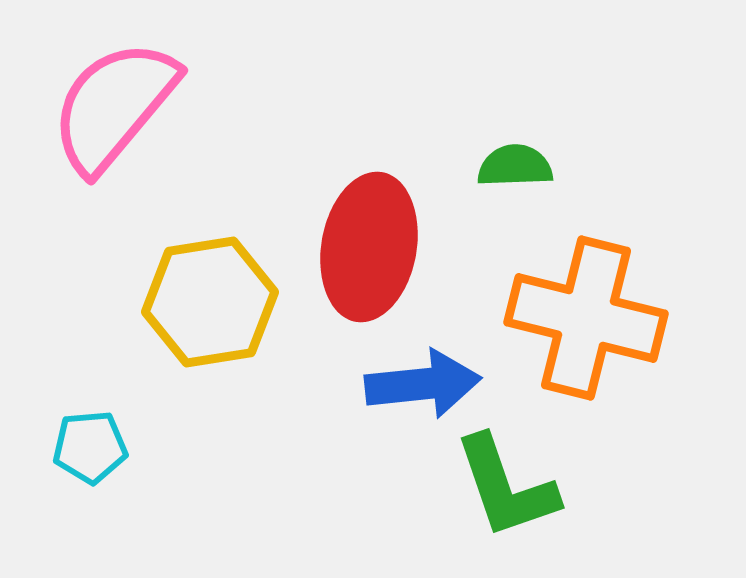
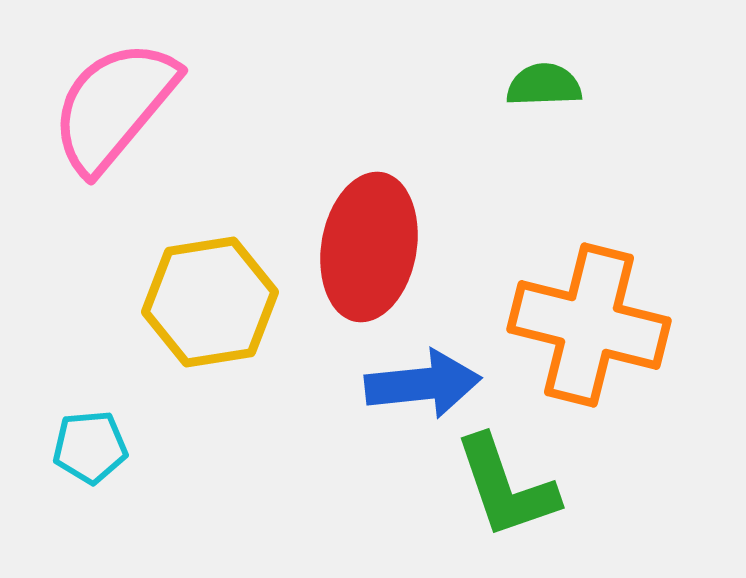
green semicircle: moved 29 px right, 81 px up
orange cross: moved 3 px right, 7 px down
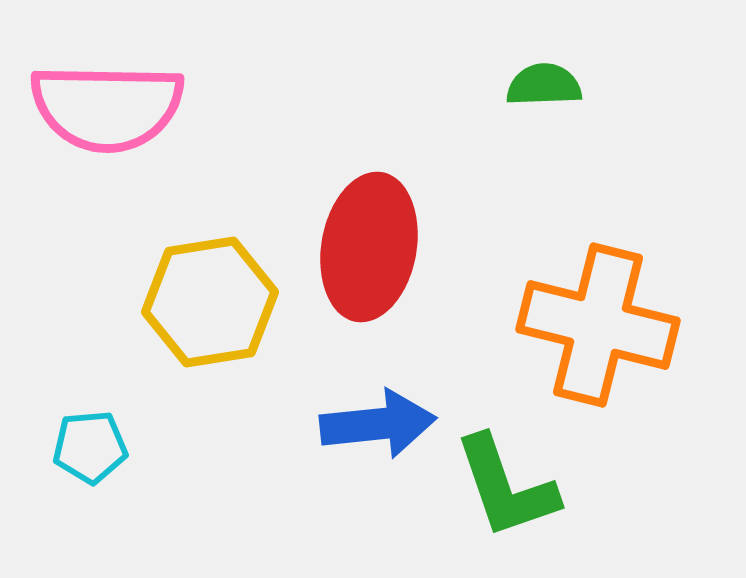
pink semicircle: moved 7 px left, 1 px down; rotated 129 degrees counterclockwise
orange cross: moved 9 px right
blue arrow: moved 45 px left, 40 px down
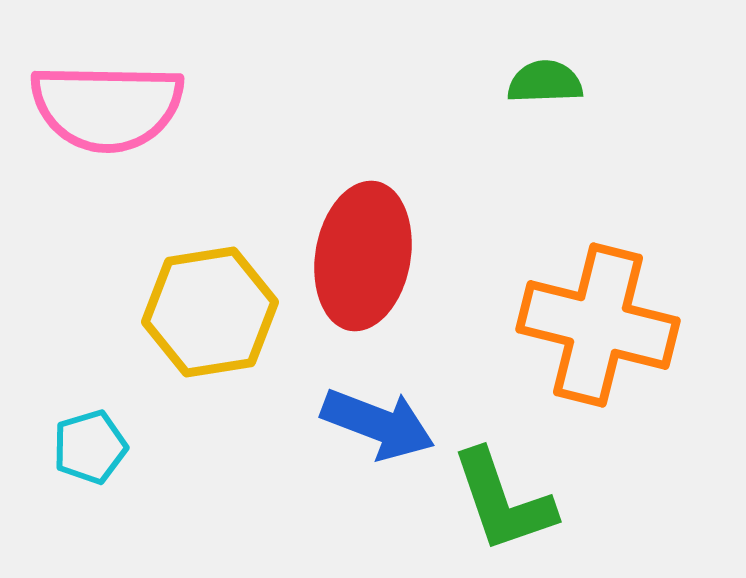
green semicircle: moved 1 px right, 3 px up
red ellipse: moved 6 px left, 9 px down
yellow hexagon: moved 10 px down
blue arrow: rotated 27 degrees clockwise
cyan pentagon: rotated 12 degrees counterclockwise
green L-shape: moved 3 px left, 14 px down
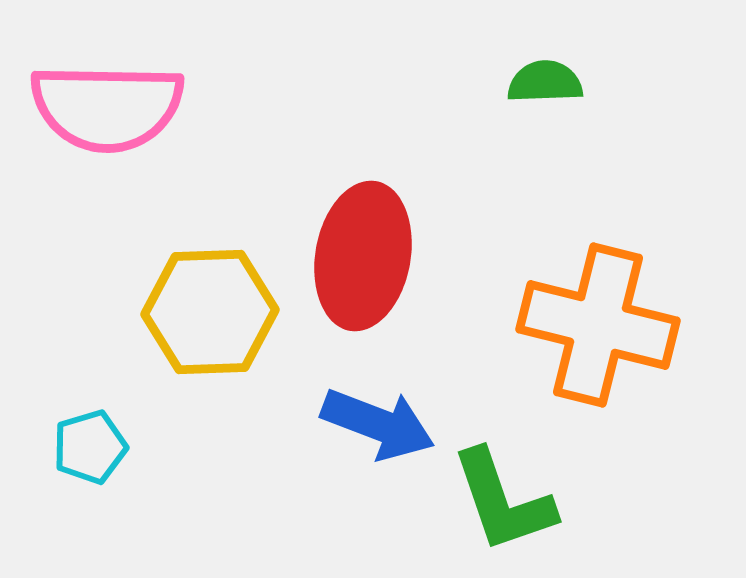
yellow hexagon: rotated 7 degrees clockwise
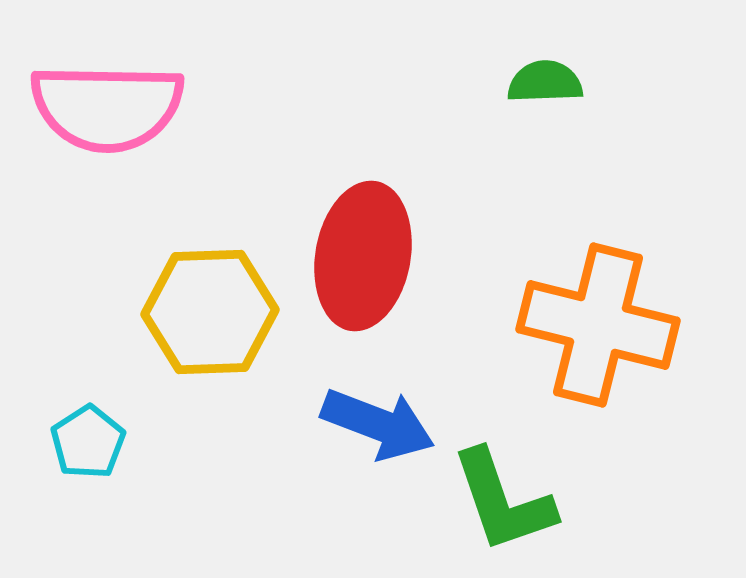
cyan pentagon: moved 2 px left, 5 px up; rotated 16 degrees counterclockwise
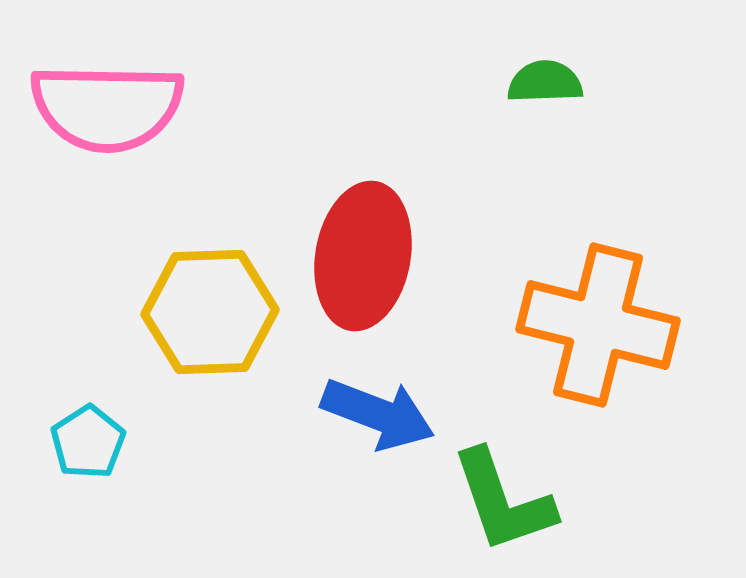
blue arrow: moved 10 px up
